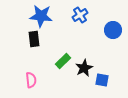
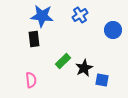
blue star: moved 1 px right
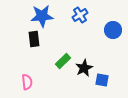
blue star: rotated 10 degrees counterclockwise
pink semicircle: moved 4 px left, 2 px down
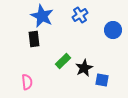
blue star: rotated 30 degrees clockwise
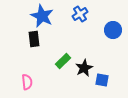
blue cross: moved 1 px up
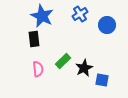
blue circle: moved 6 px left, 5 px up
pink semicircle: moved 11 px right, 13 px up
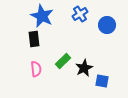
pink semicircle: moved 2 px left
blue square: moved 1 px down
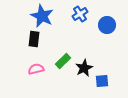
black rectangle: rotated 14 degrees clockwise
pink semicircle: rotated 98 degrees counterclockwise
blue square: rotated 16 degrees counterclockwise
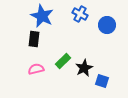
blue cross: rotated 28 degrees counterclockwise
blue square: rotated 24 degrees clockwise
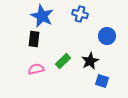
blue cross: rotated 14 degrees counterclockwise
blue circle: moved 11 px down
black star: moved 6 px right, 7 px up
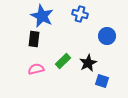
black star: moved 2 px left, 2 px down
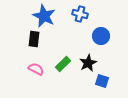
blue star: moved 2 px right
blue circle: moved 6 px left
green rectangle: moved 3 px down
pink semicircle: rotated 42 degrees clockwise
